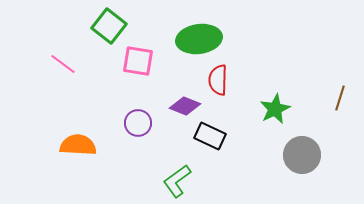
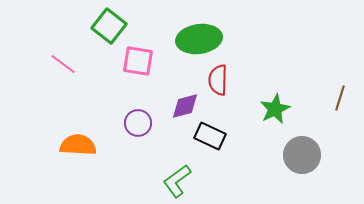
purple diamond: rotated 36 degrees counterclockwise
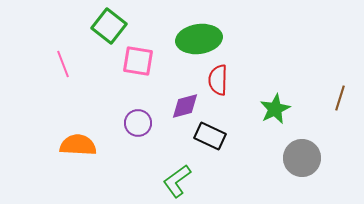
pink line: rotated 32 degrees clockwise
gray circle: moved 3 px down
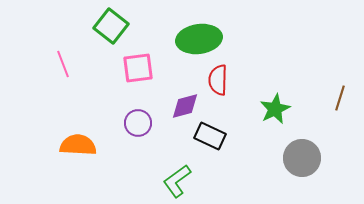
green square: moved 2 px right
pink square: moved 7 px down; rotated 16 degrees counterclockwise
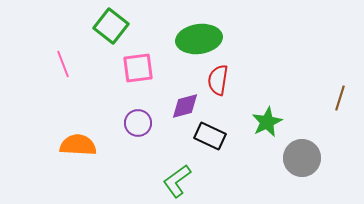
red semicircle: rotated 8 degrees clockwise
green star: moved 8 px left, 13 px down
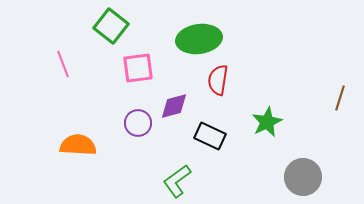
purple diamond: moved 11 px left
gray circle: moved 1 px right, 19 px down
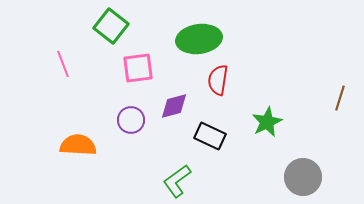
purple circle: moved 7 px left, 3 px up
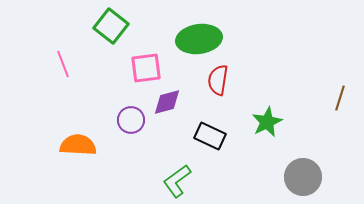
pink square: moved 8 px right
purple diamond: moved 7 px left, 4 px up
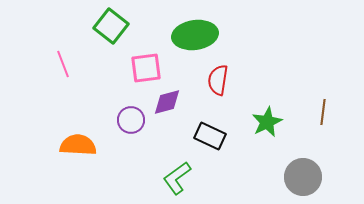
green ellipse: moved 4 px left, 4 px up
brown line: moved 17 px left, 14 px down; rotated 10 degrees counterclockwise
green L-shape: moved 3 px up
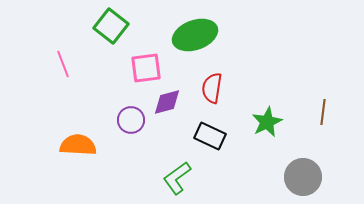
green ellipse: rotated 12 degrees counterclockwise
red semicircle: moved 6 px left, 8 px down
